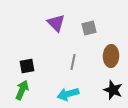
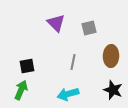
green arrow: moved 1 px left
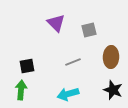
gray square: moved 2 px down
brown ellipse: moved 1 px down
gray line: rotated 56 degrees clockwise
green arrow: rotated 18 degrees counterclockwise
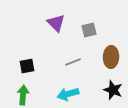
green arrow: moved 2 px right, 5 px down
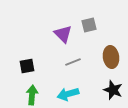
purple triangle: moved 7 px right, 11 px down
gray square: moved 5 px up
brown ellipse: rotated 10 degrees counterclockwise
green arrow: moved 9 px right
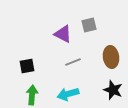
purple triangle: rotated 18 degrees counterclockwise
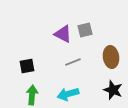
gray square: moved 4 px left, 5 px down
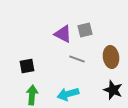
gray line: moved 4 px right, 3 px up; rotated 42 degrees clockwise
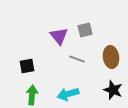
purple triangle: moved 4 px left, 2 px down; rotated 24 degrees clockwise
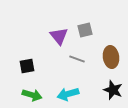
green arrow: rotated 102 degrees clockwise
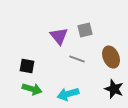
brown ellipse: rotated 15 degrees counterclockwise
black square: rotated 21 degrees clockwise
black star: moved 1 px right, 1 px up
green arrow: moved 6 px up
